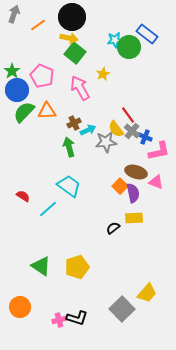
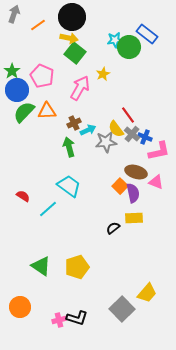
pink arrow: rotated 60 degrees clockwise
gray cross: moved 3 px down
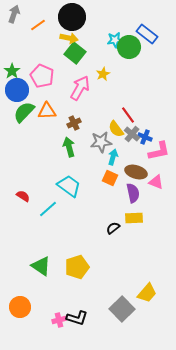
cyan arrow: moved 25 px right, 27 px down; rotated 49 degrees counterclockwise
gray star: moved 5 px left
orange square: moved 10 px left, 8 px up; rotated 21 degrees counterclockwise
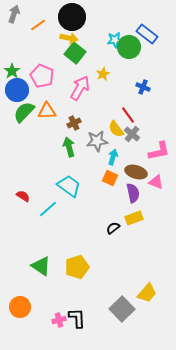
blue cross: moved 2 px left, 50 px up
gray star: moved 4 px left, 1 px up
yellow rectangle: rotated 18 degrees counterclockwise
black L-shape: rotated 110 degrees counterclockwise
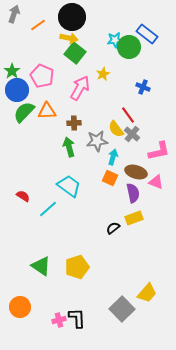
brown cross: rotated 24 degrees clockwise
